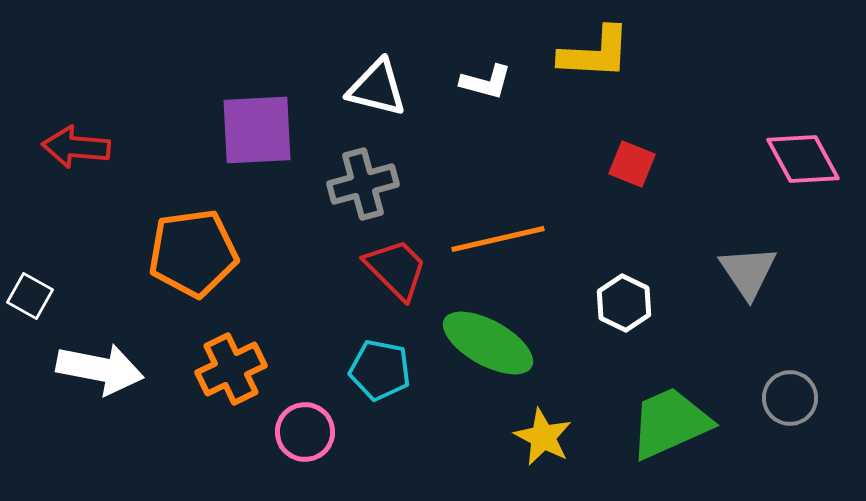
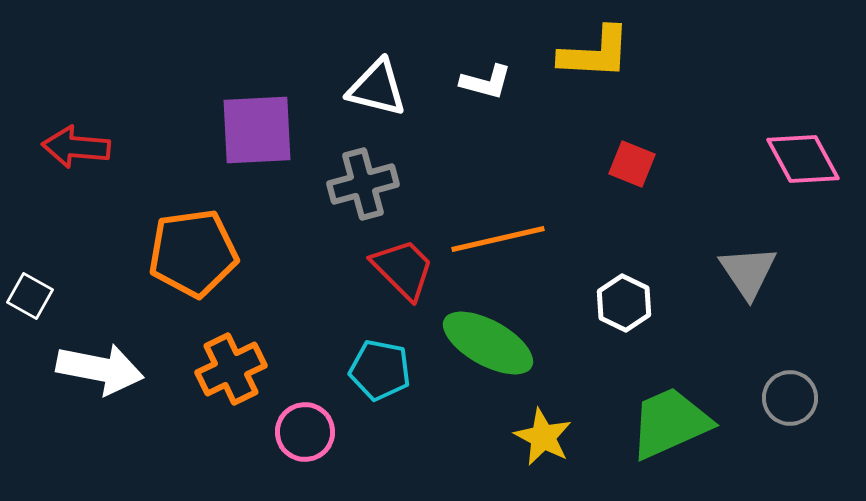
red trapezoid: moved 7 px right
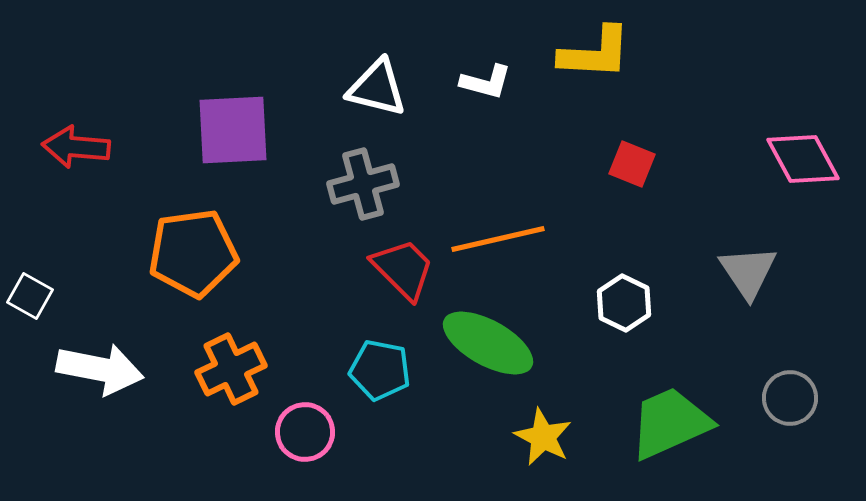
purple square: moved 24 px left
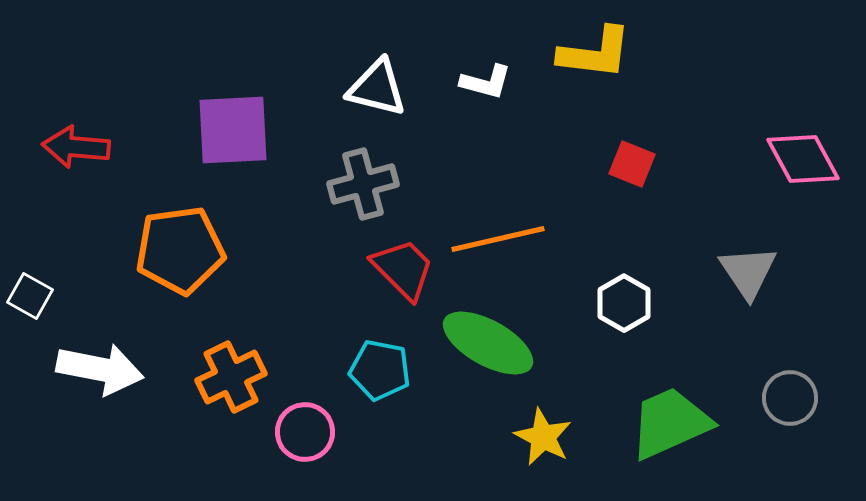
yellow L-shape: rotated 4 degrees clockwise
orange pentagon: moved 13 px left, 3 px up
white hexagon: rotated 4 degrees clockwise
orange cross: moved 8 px down
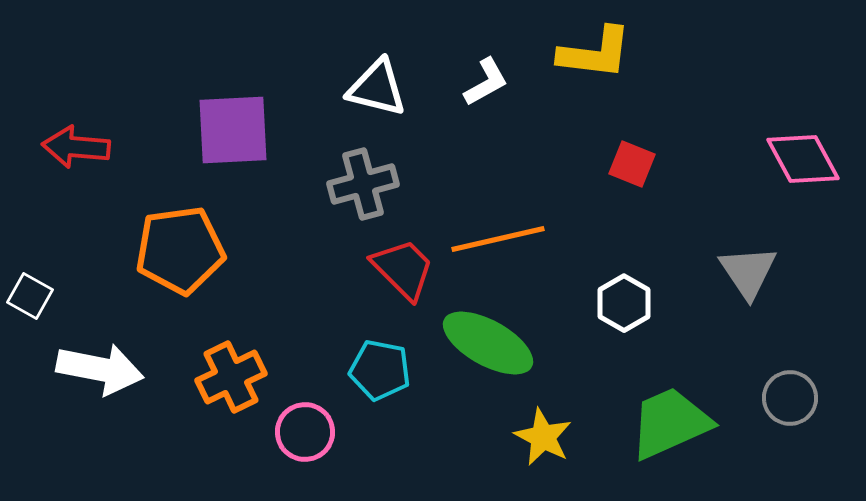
white L-shape: rotated 44 degrees counterclockwise
